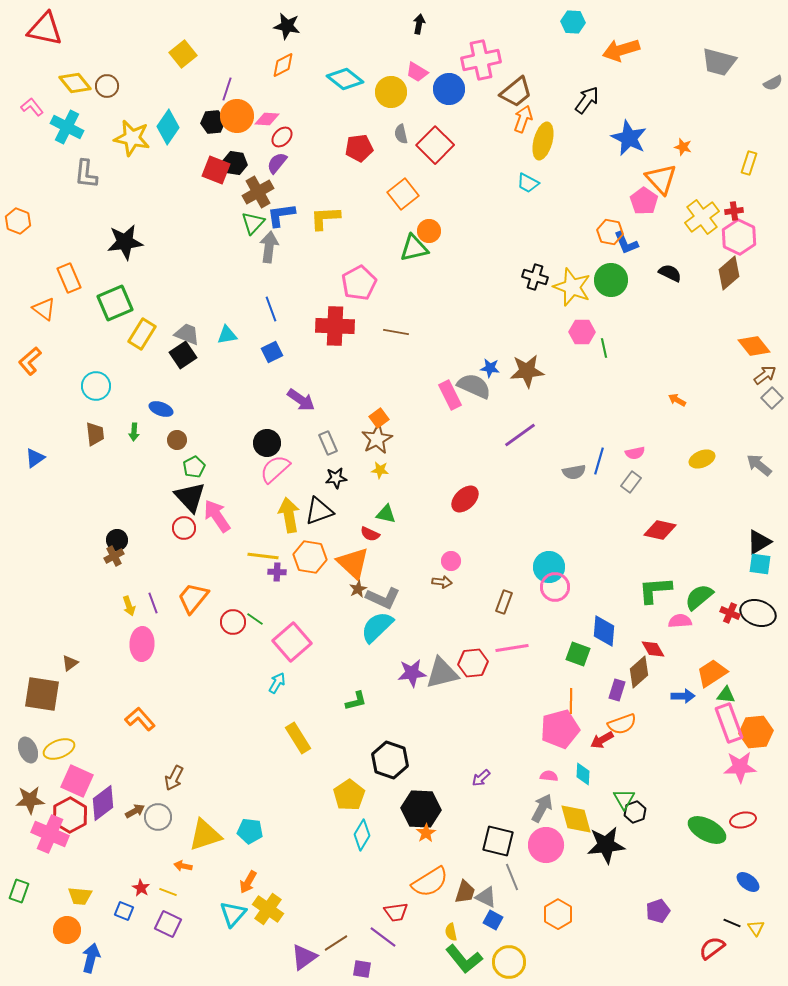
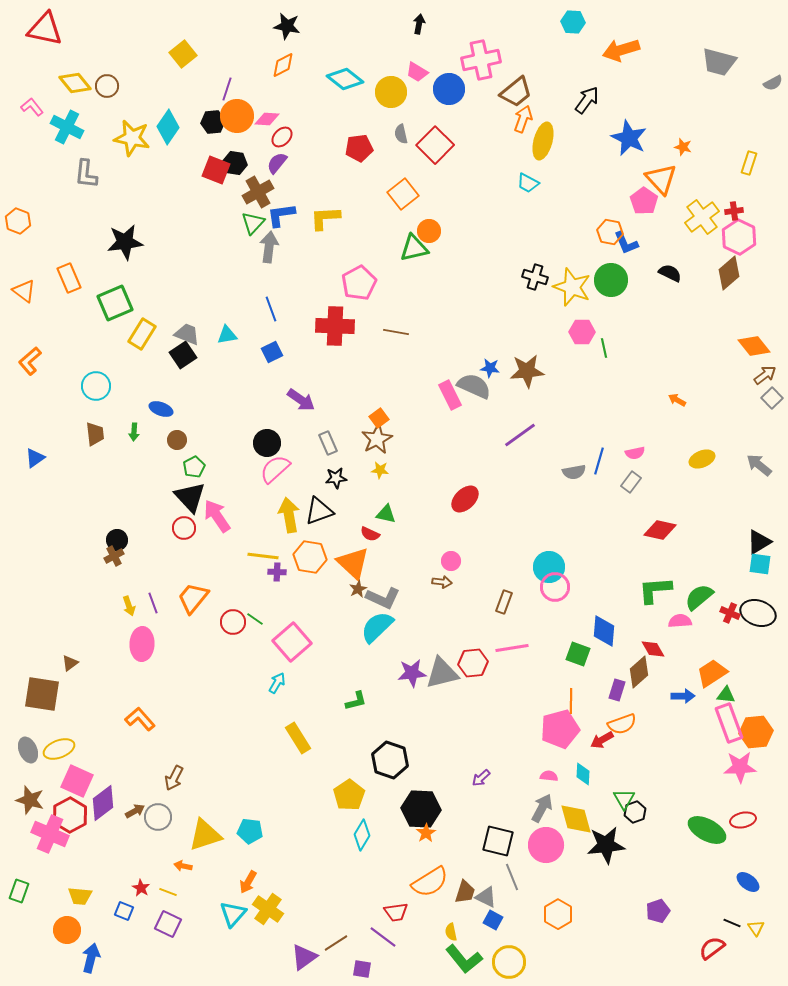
orange triangle at (44, 309): moved 20 px left, 18 px up
brown star at (30, 800): rotated 20 degrees clockwise
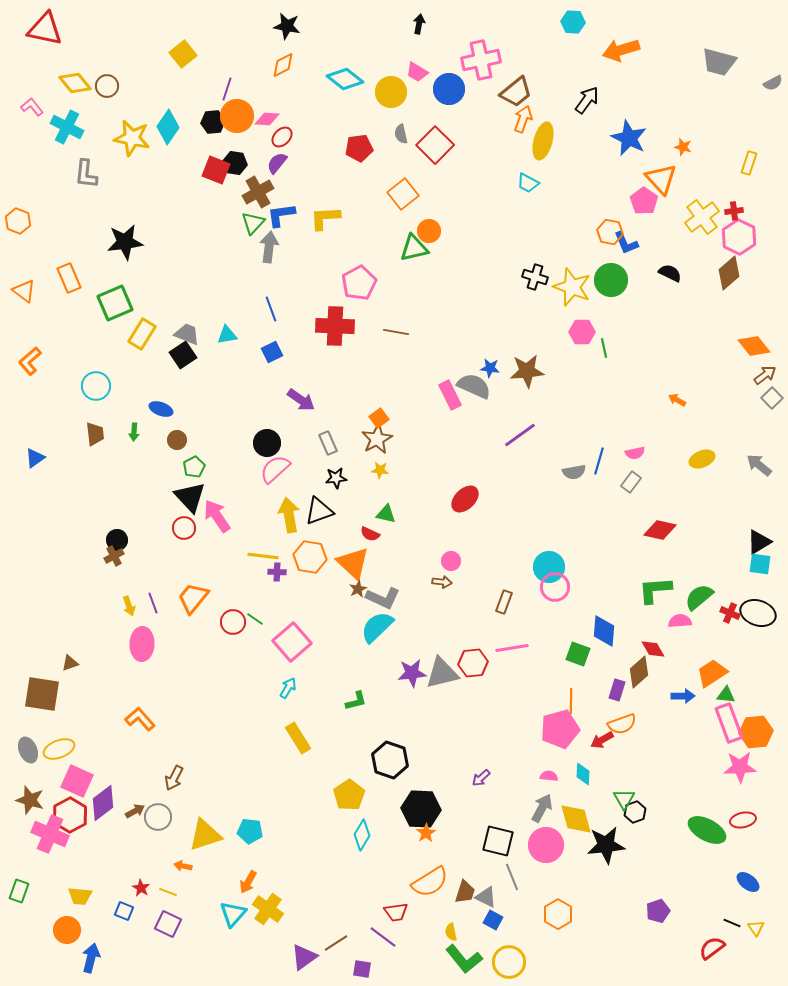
brown triangle at (70, 663): rotated 18 degrees clockwise
cyan arrow at (277, 683): moved 11 px right, 5 px down
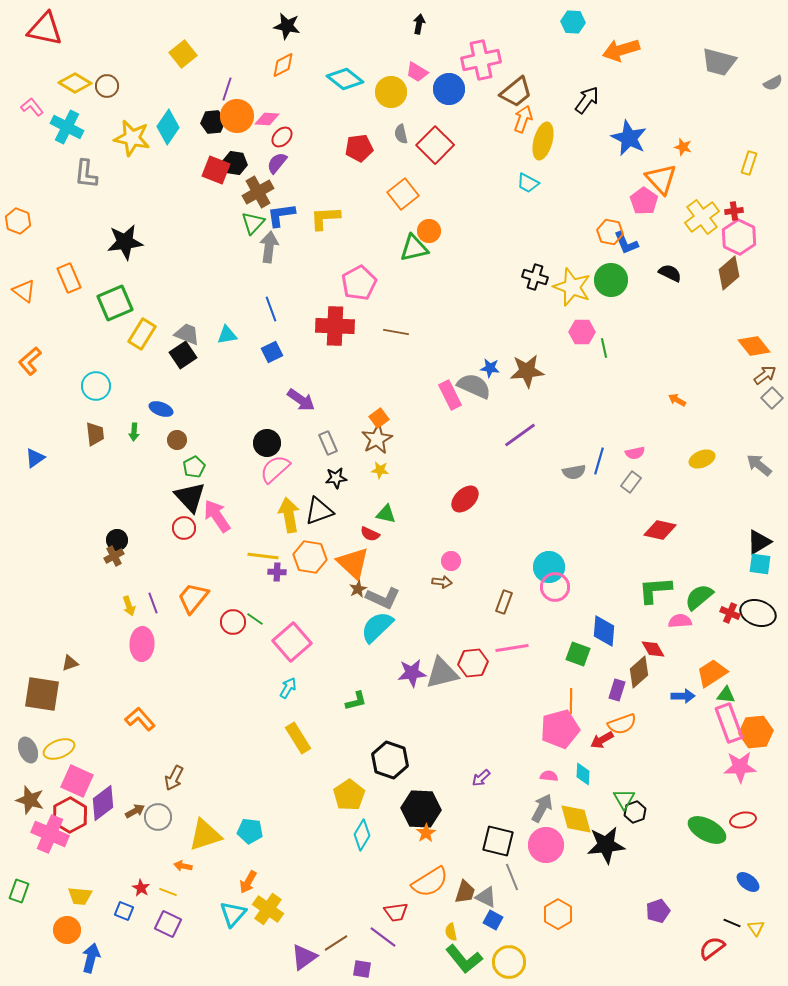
yellow diamond at (75, 83): rotated 20 degrees counterclockwise
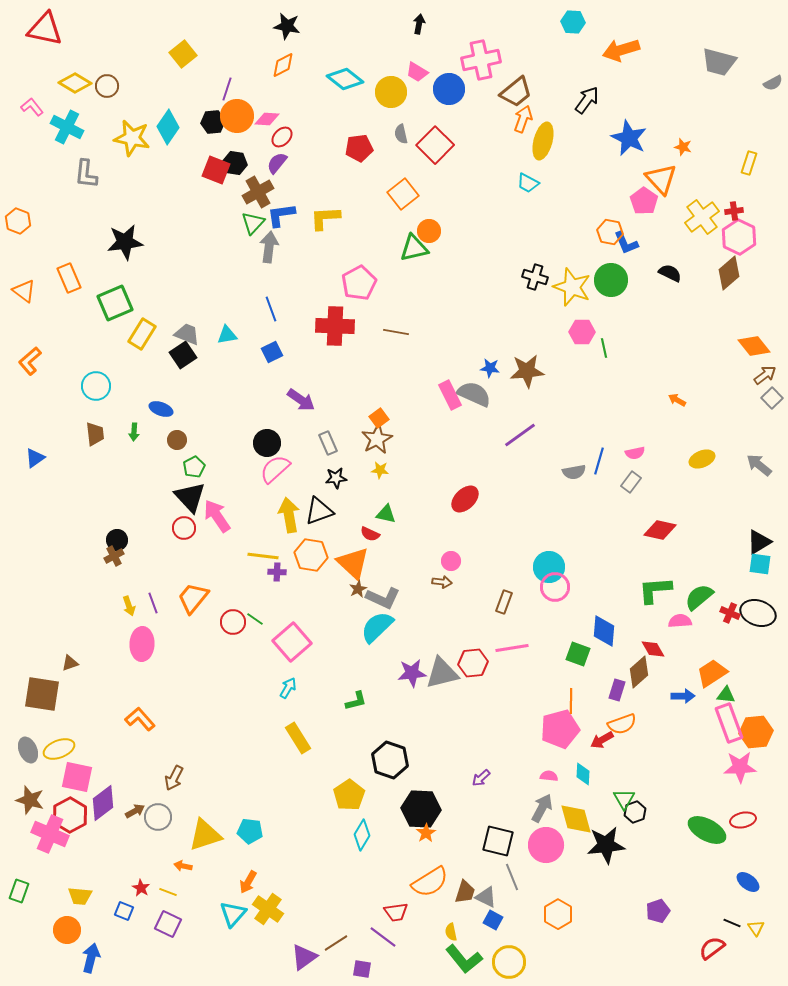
gray semicircle at (474, 386): moved 8 px down
orange hexagon at (310, 557): moved 1 px right, 2 px up
pink square at (77, 781): moved 4 px up; rotated 12 degrees counterclockwise
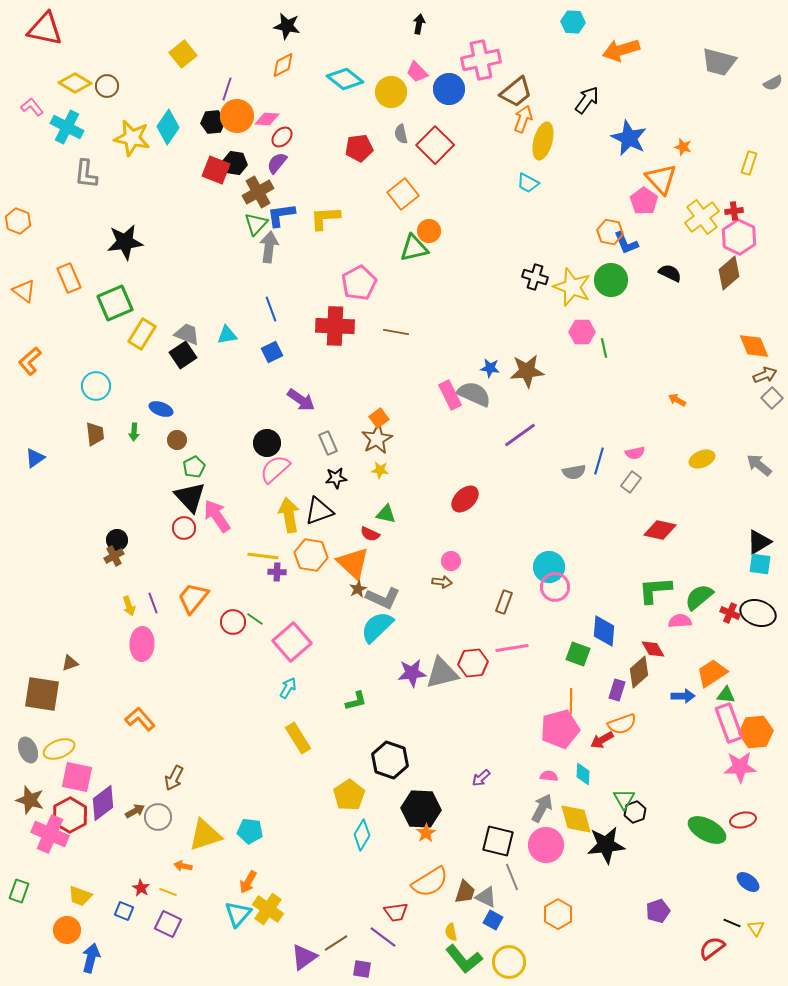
pink trapezoid at (417, 72): rotated 15 degrees clockwise
green triangle at (253, 223): moved 3 px right, 1 px down
orange diamond at (754, 346): rotated 16 degrees clockwise
brown arrow at (765, 375): rotated 15 degrees clockwise
yellow trapezoid at (80, 896): rotated 15 degrees clockwise
cyan triangle at (233, 914): moved 5 px right
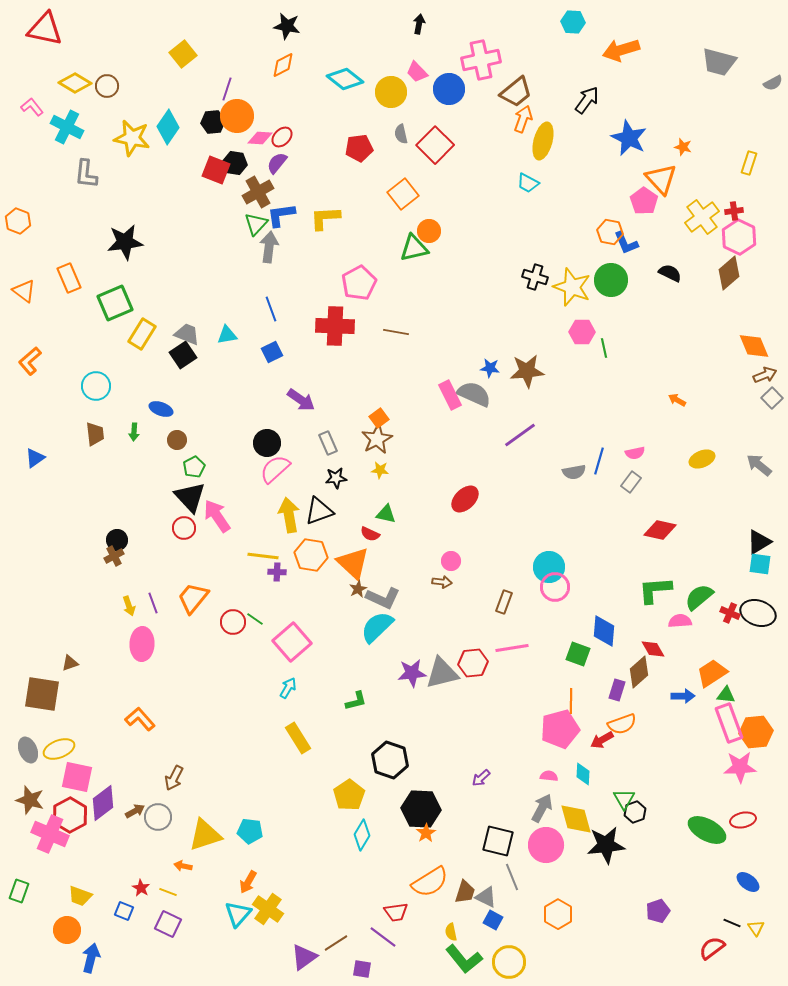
pink diamond at (267, 119): moved 7 px left, 19 px down
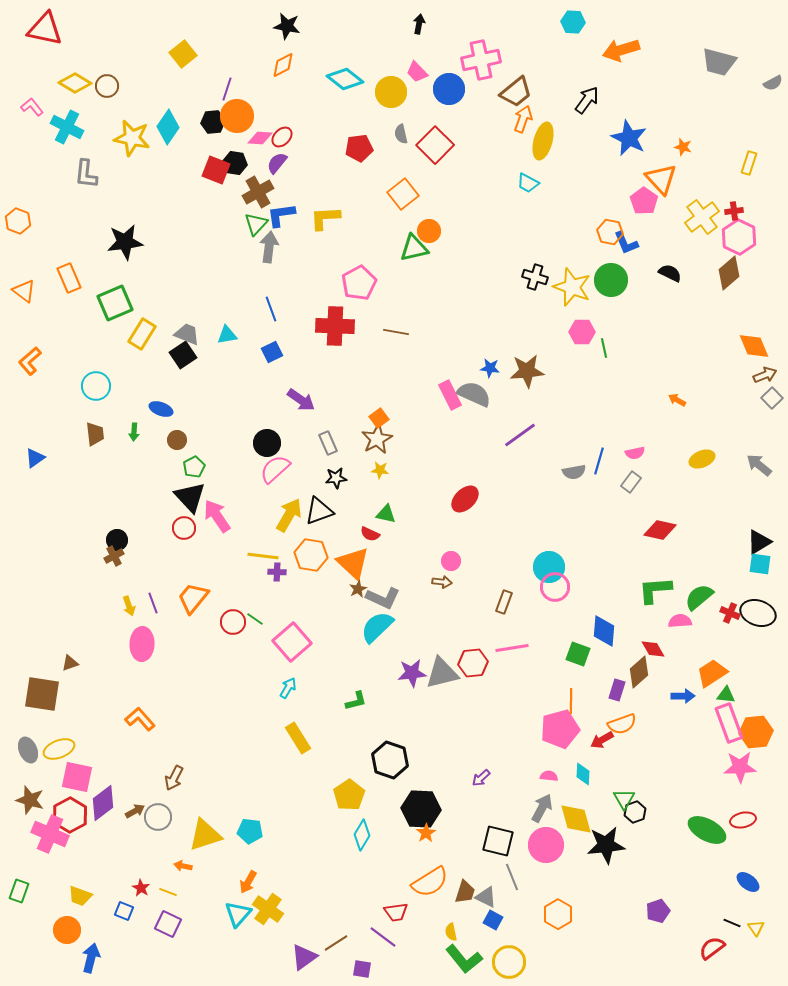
yellow arrow at (289, 515): rotated 40 degrees clockwise
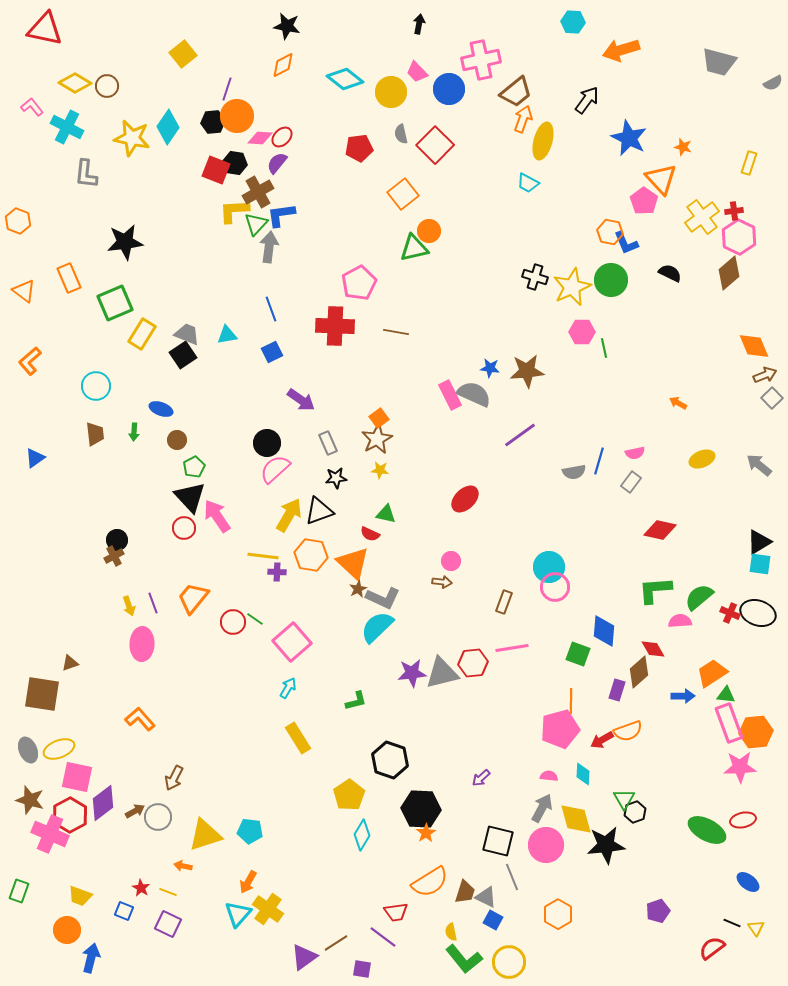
yellow L-shape at (325, 218): moved 91 px left, 7 px up
yellow star at (572, 287): rotated 27 degrees clockwise
orange arrow at (677, 400): moved 1 px right, 3 px down
orange semicircle at (622, 724): moved 6 px right, 7 px down
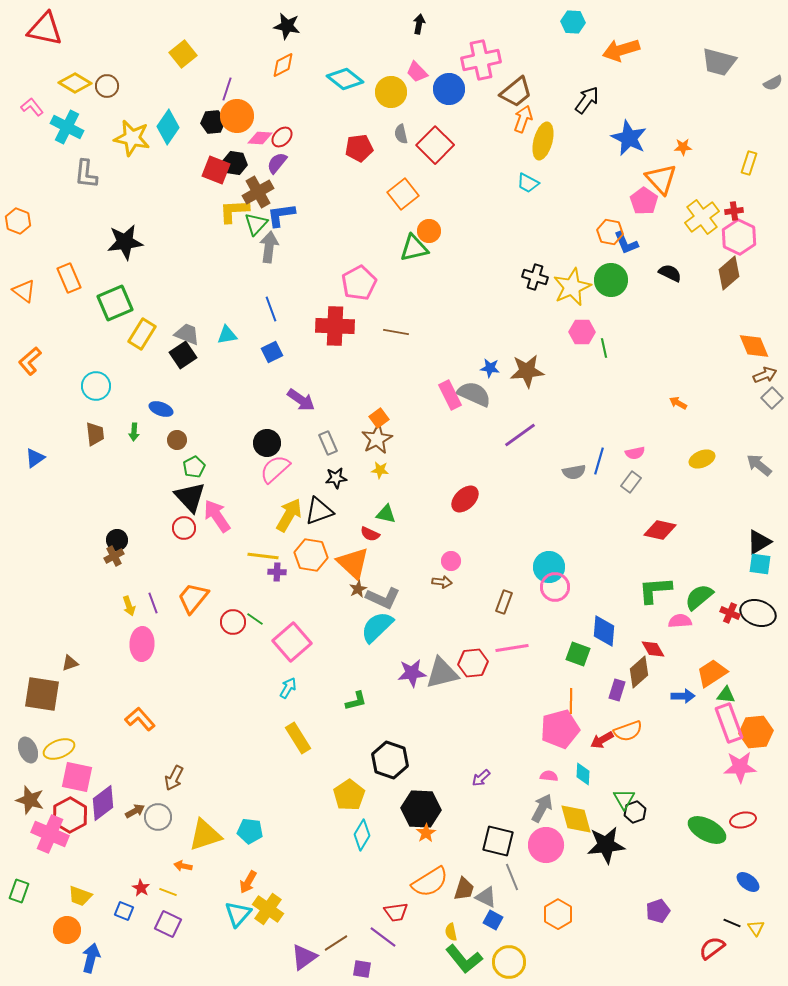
orange star at (683, 147): rotated 18 degrees counterclockwise
brown trapezoid at (465, 892): moved 1 px left, 3 px up
